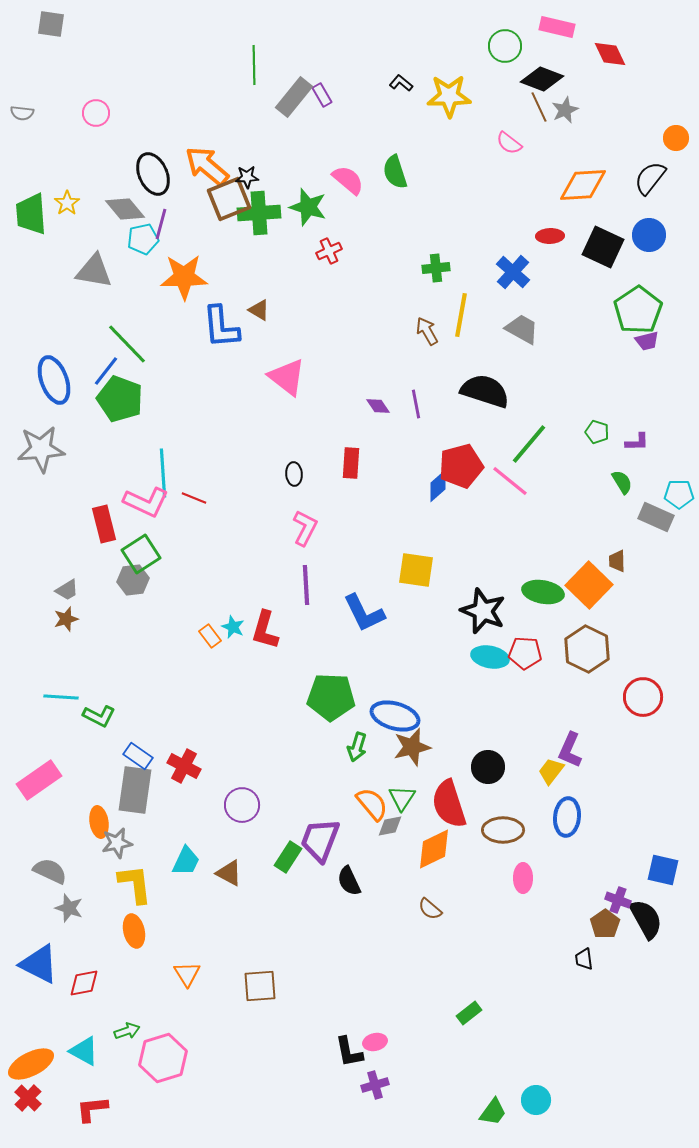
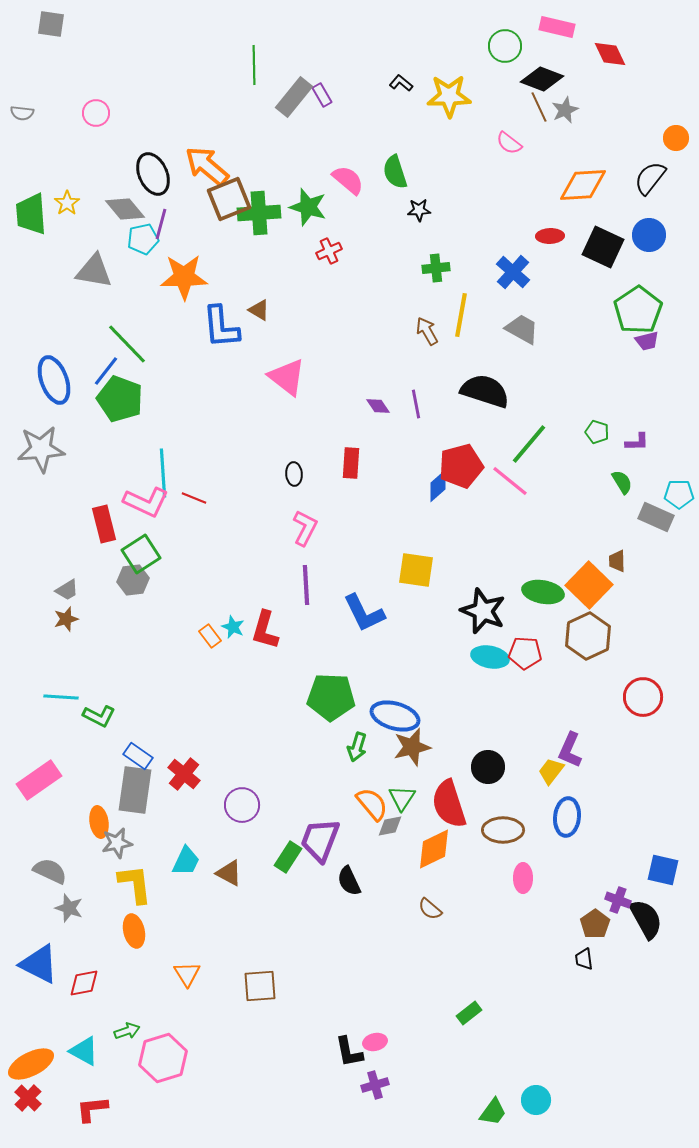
black star at (247, 177): moved 172 px right, 33 px down
brown hexagon at (587, 649): moved 1 px right, 13 px up; rotated 9 degrees clockwise
red cross at (184, 766): moved 8 px down; rotated 12 degrees clockwise
brown pentagon at (605, 924): moved 10 px left
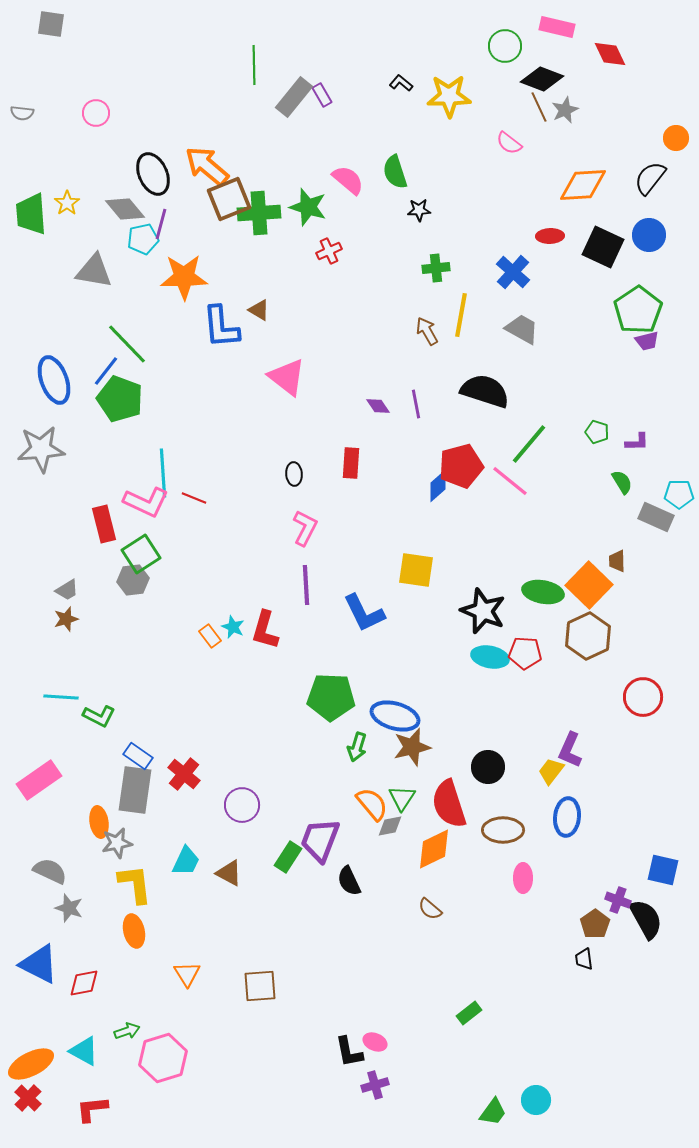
pink ellipse at (375, 1042): rotated 35 degrees clockwise
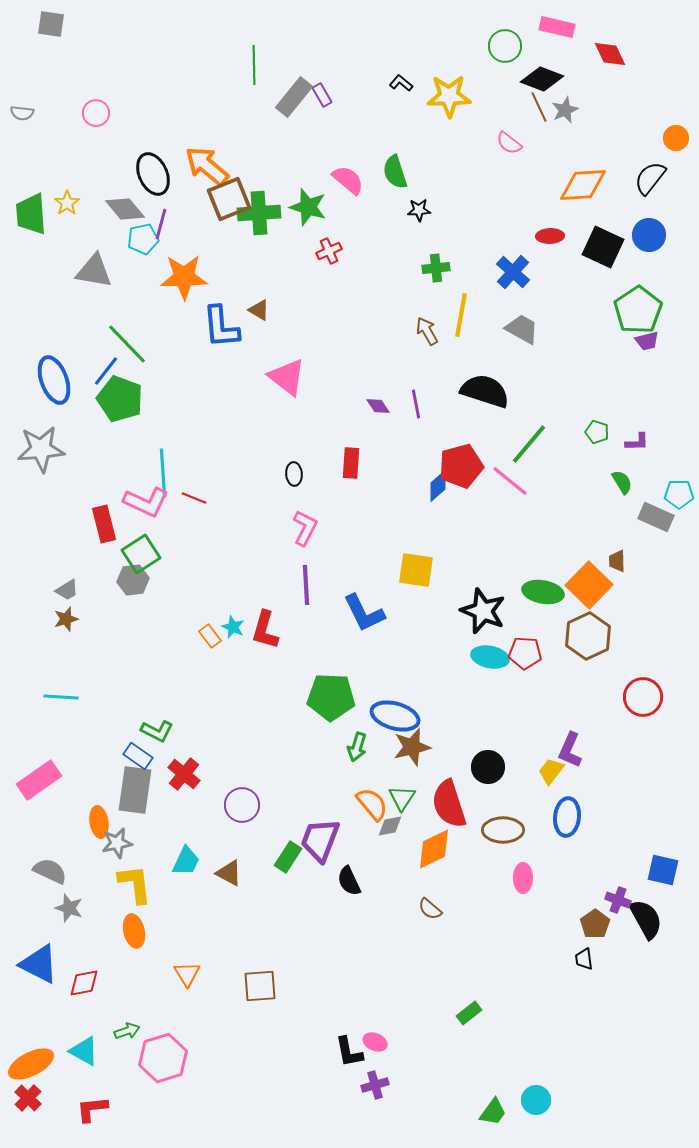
green L-shape at (99, 716): moved 58 px right, 15 px down
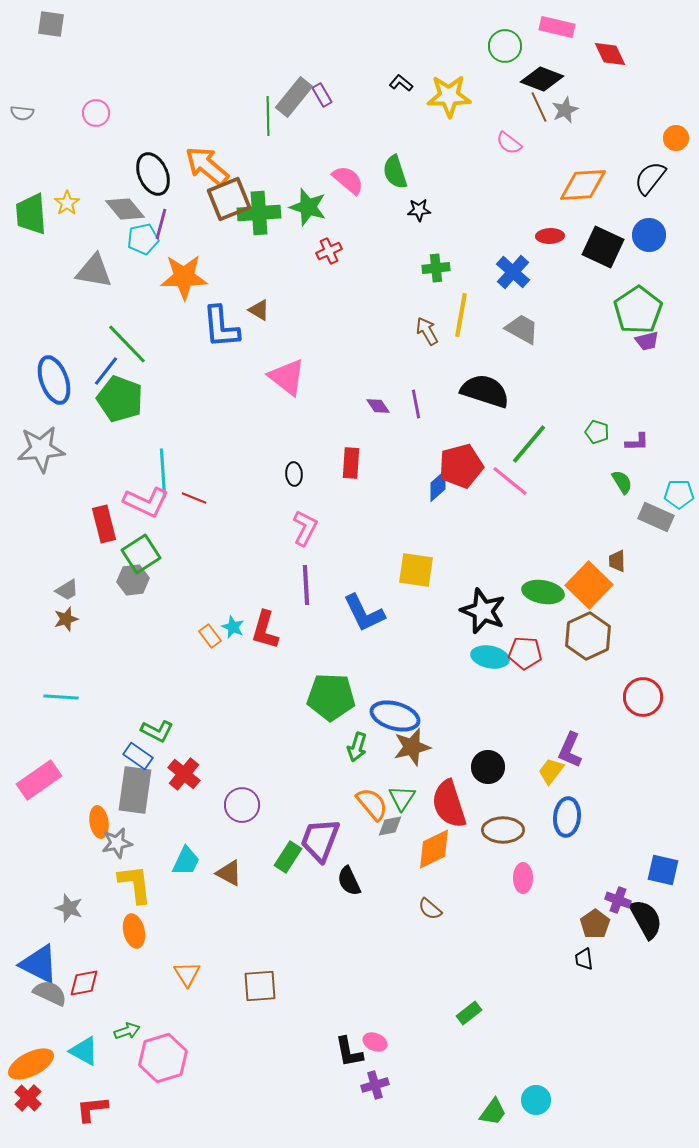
green line at (254, 65): moved 14 px right, 51 px down
gray semicircle at (50, 871): moved 122 px down
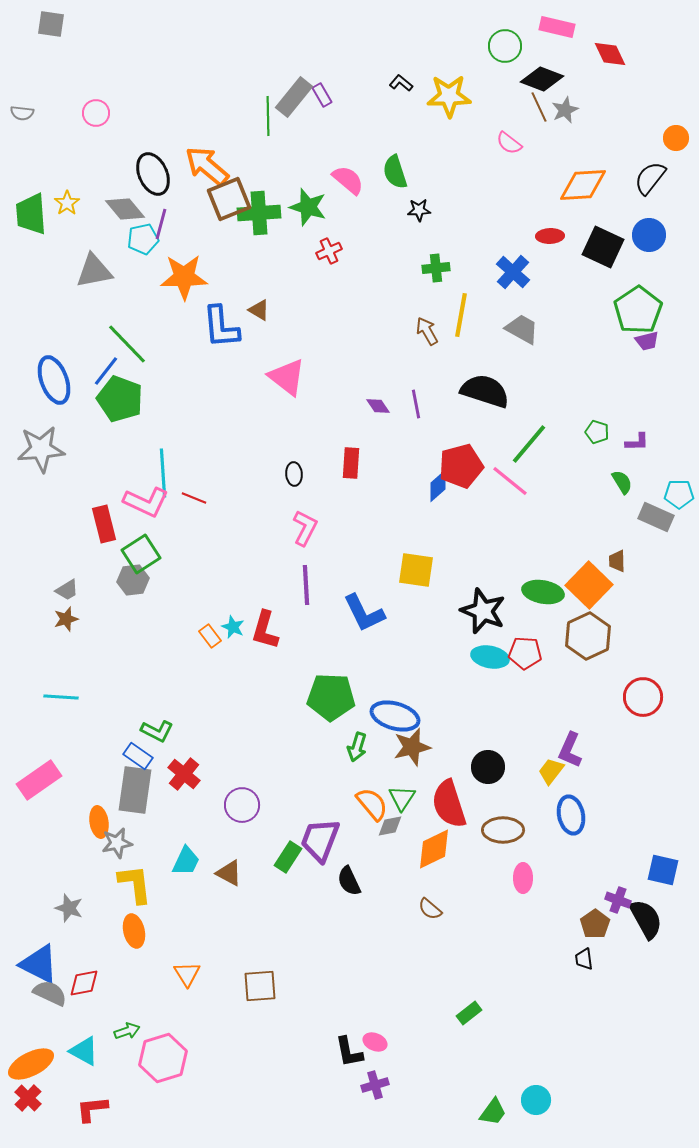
gray triangle at (94, 271): rotated 21 degrees counterclockwise
blue ellipse at (567, 817): moved 4 px right, 2 px up; rotated 18 degrees counterclockwise
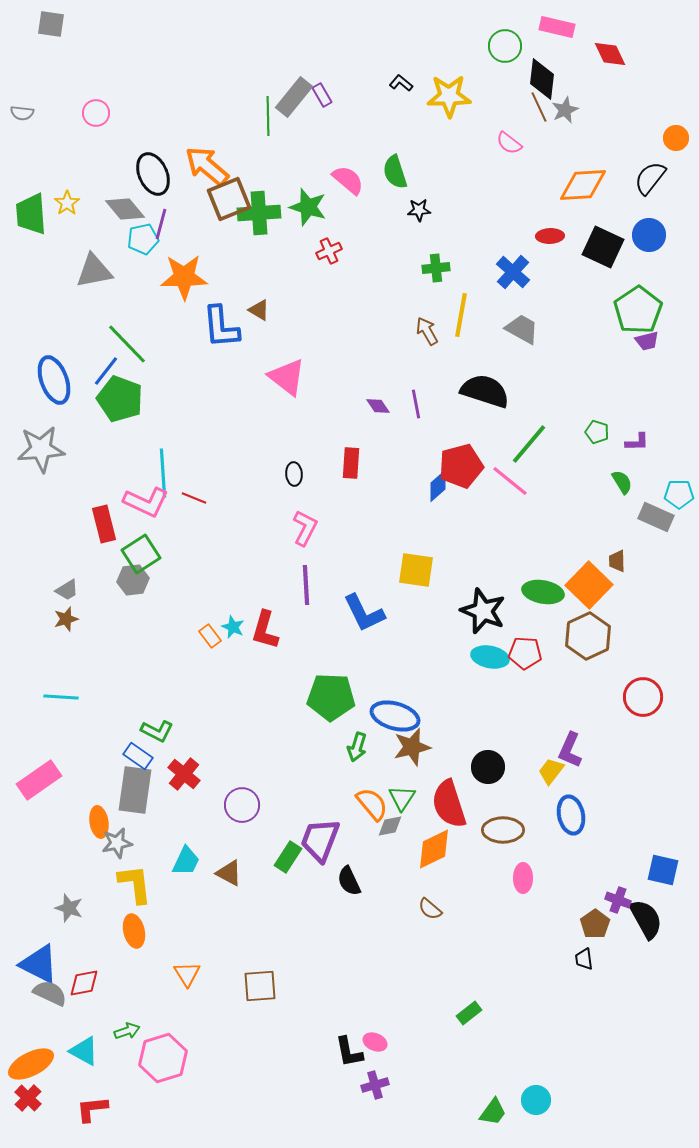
black diamond at (542, 79): rotated 75 degrees clockwise
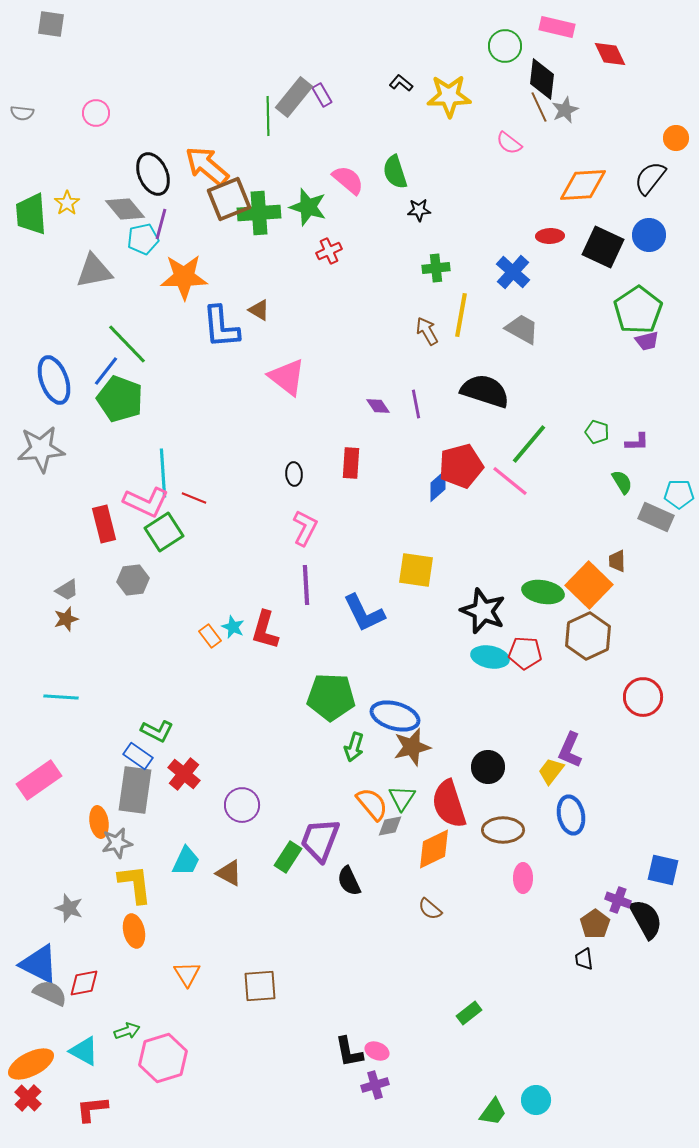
green square at (141, 554): moved 23 px right, 22 px up
green arrow at (357, 747): moved 3 px left
pink ellipse at (375, 1042): moved 2 px right, 9 px down
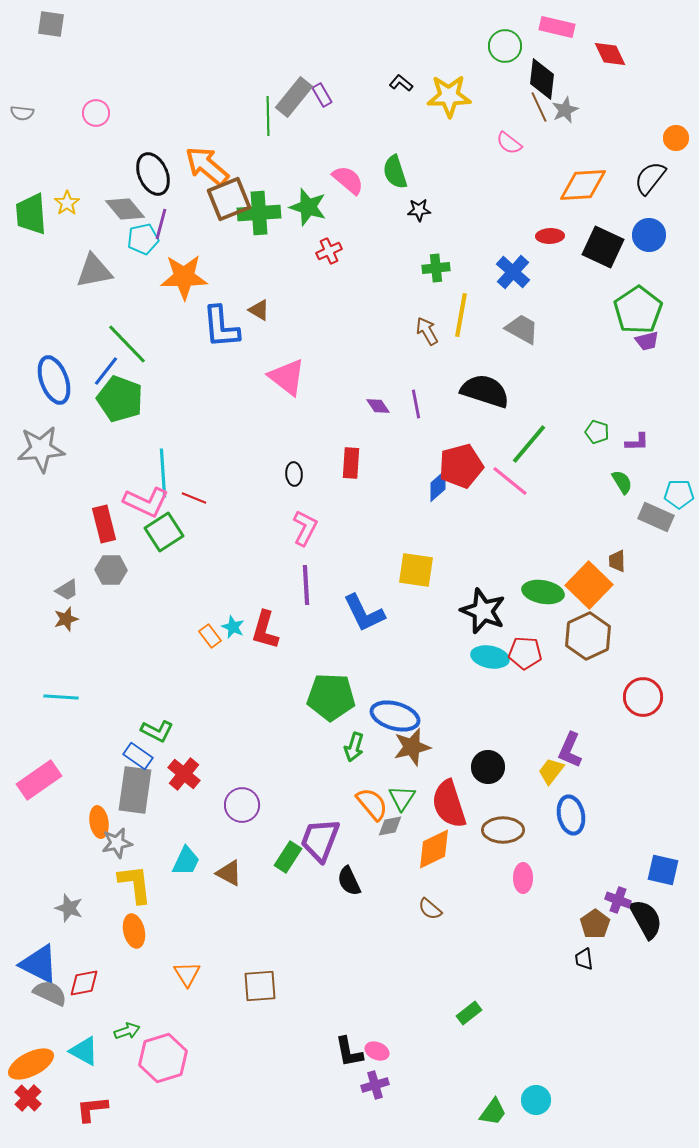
gray hexagon at (133, 580): moved 22 px left, 10 px up; rotated 8 degrees clockwise
